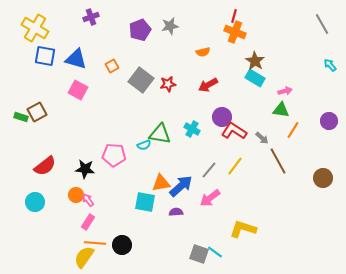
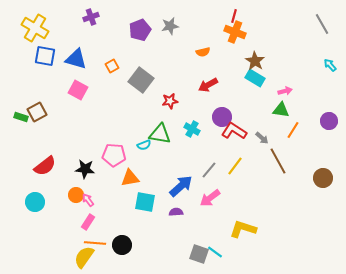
red star at (168, 84): moved 2 px right, 17 px down
orange triangle at (161, 183): moved 31 px left, 5 px up
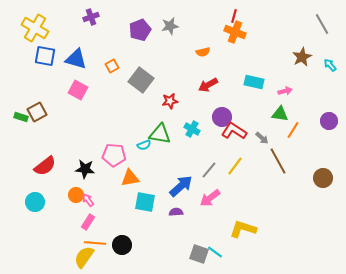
brown star at (255, 61): moved 47 px right, 4 px up; rotated 12 degrees clockwise
cyan rectangle at (255, 78): moved 1 px left, 4 px down; rotated 18 degrees counterclockwise
green triangle at (281, 110): moved 1 px left, 4 px down
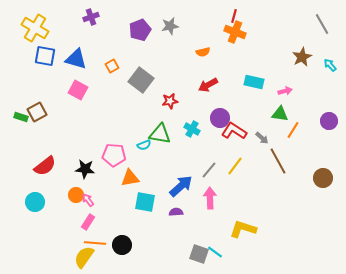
purple circle at (222, 117): moved 2 px left, 1 px down
pink arrow at (210, 198): rotated 125 degrees clockwise
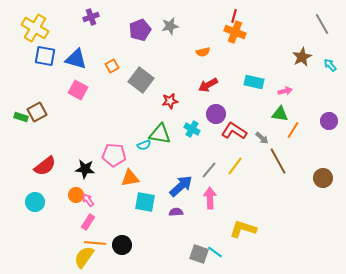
purple circle at (220, 118): moved 4 px left, 4 px up
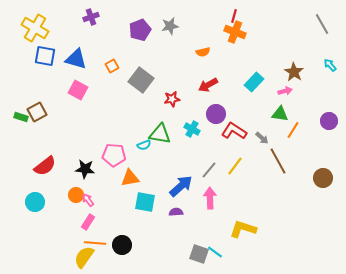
brown star at (302, 57): moved 8 px left, 15 px down; rotated 12 degrees counterclockwise
cyan rectangle at (254, 82): rotated 60 degrees counterclockwise
red star at (170, 101): moved 2 px right, 2 px up
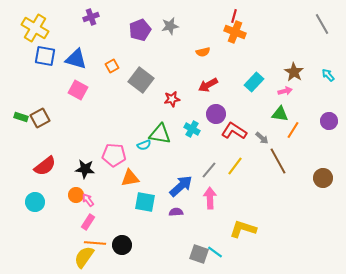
cyan arrow at (330, 65): moved 2 px left, 10 px down
brown square at (37, 112): moved 3 px right, 6 px down
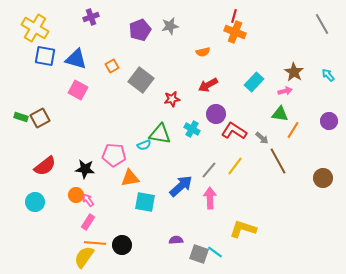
purple semicircle at (176, 212): moved 28 px down
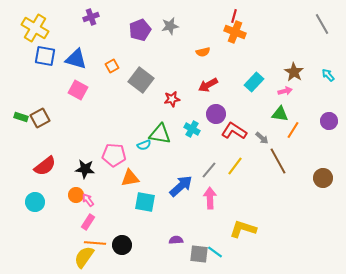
gray square at (199, 254): rotated 12 degrees counterclockwise
